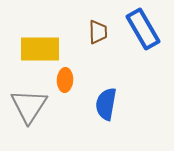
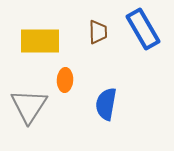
yellow rectangle: moved 8 px up
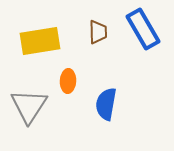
yellow rectangle: rotated 9 degrees counterclockwise
orange ellipse: moved 3 px right, 1 px down
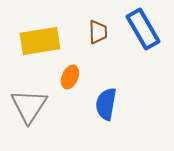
orange ellipse: moved 2 px right, 4 px up; rotated 20 degrees clockwise
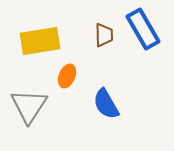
brown trapezoid: moved 6 px right, 3 px down
orange ellipse: moved 3 px left, 1 px up
blue semicircle: rotated 40 degrees counterclockwise
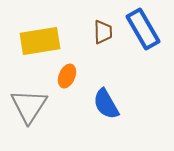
brown trapezoid: moved 1 px left, 3 px up
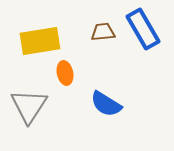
brown trapezoid: rotated 95 degrees counterclockwise
orange ellipse: moved 2 px left, 3 px up; rotated 35 degrees counterclockwise
blue semicircle: rotated 28 degrees counterclockwise
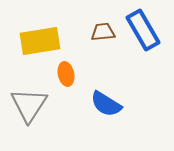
blue rectangle: moved 1 px down
orange ellipse: moved 1 px right, 1 px down
gray triangle: moved 1 px up
